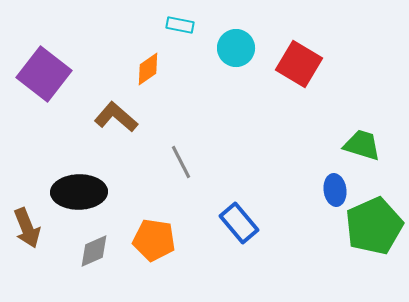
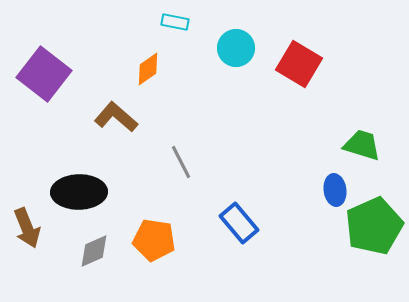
cyan rectangle: moved 5 px left, 3 px up
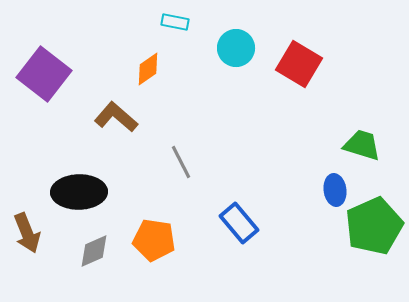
brown arrow: moved 5 px down
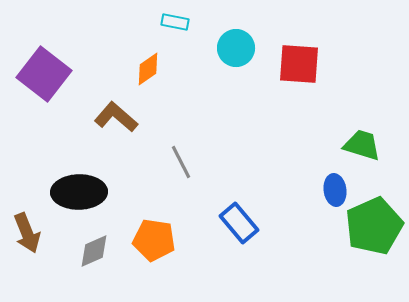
red square: rotated 27 degrees counterclockwise
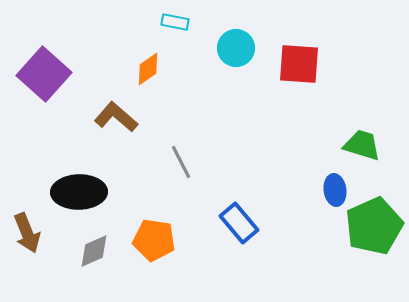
purple square: rotated 4 degrees clockwise
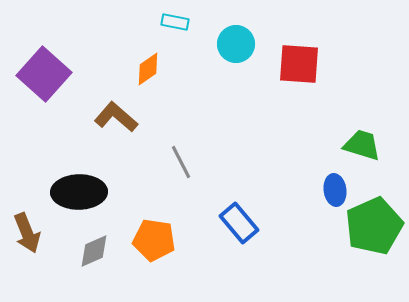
cyan circle: moved 4 px up
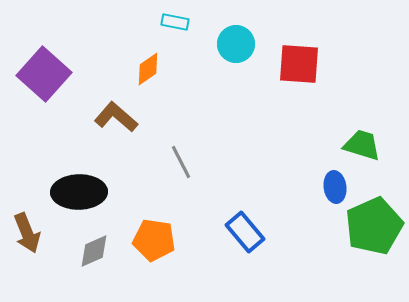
blue ellipse: moved 3 px up
blue rectangle: moved 6 px right, 9 px down
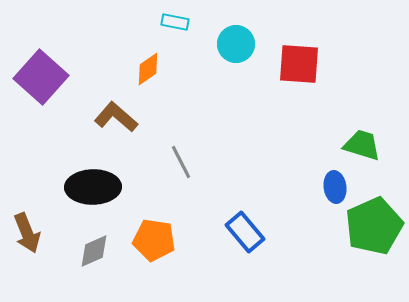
purple square: moved 3 px left, 3 px down
black ellipse: moved 14 px right, 5 px up
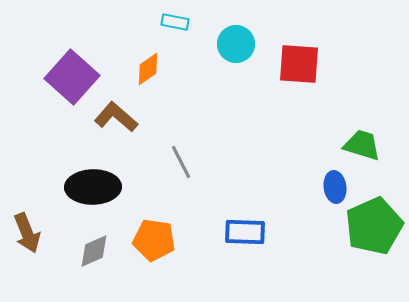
purple square: moved 31 px right
blue rectangle: rotated 48 degrees counterclockwise
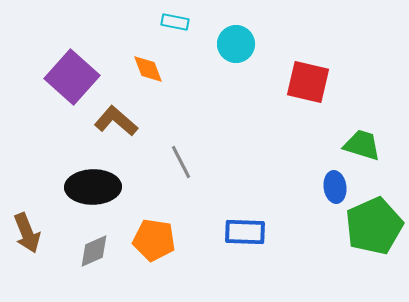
red square: moved 9 px right, 18 px down; rotated 9 degrees clockwise
orange diamond: rotated 76 degrees counterclockwise
brown L-shape: moved 4 px down
